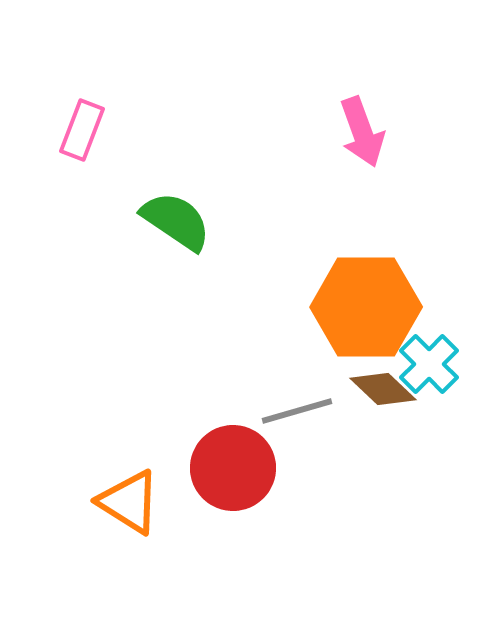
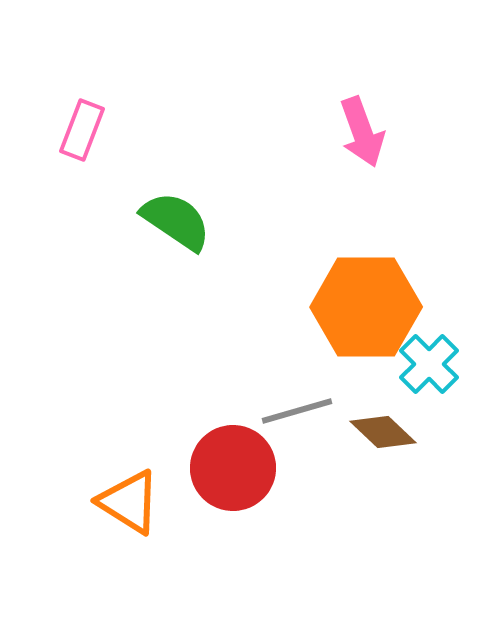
brown diamond: moved 43 px down
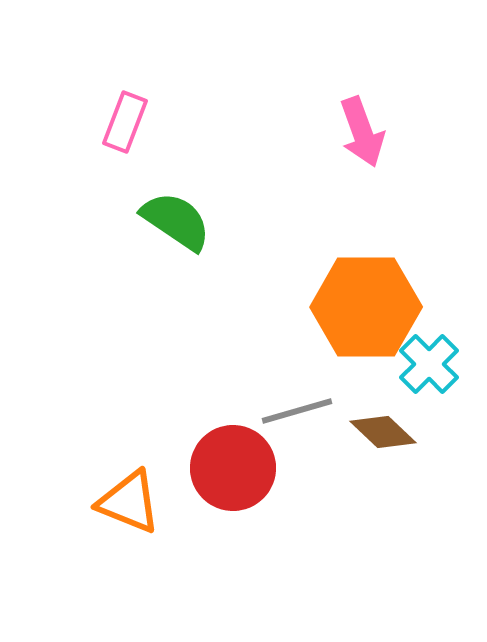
pink rectangle: moved 43 px right, 8 px up
orange triangle: rotated 10 degrees counterclockwise
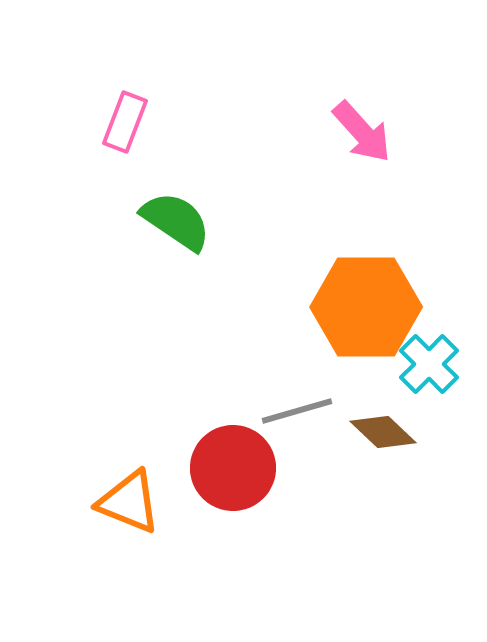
pink arrow: rotated 22 degrees counterclockwise
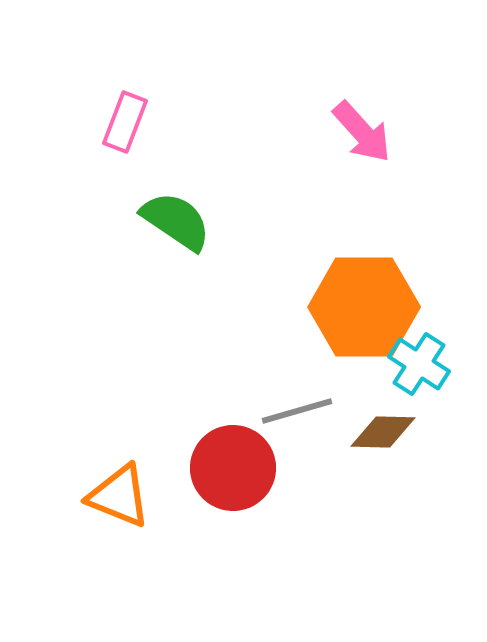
orange hexagon: moved 2 px left
cyan cross: moved 10 px left; rotated 12 degrees counterclockwise
brown diamond: rotated 42 degrees counterclockwise
orange triangle: moved 10 px left, 6 px up
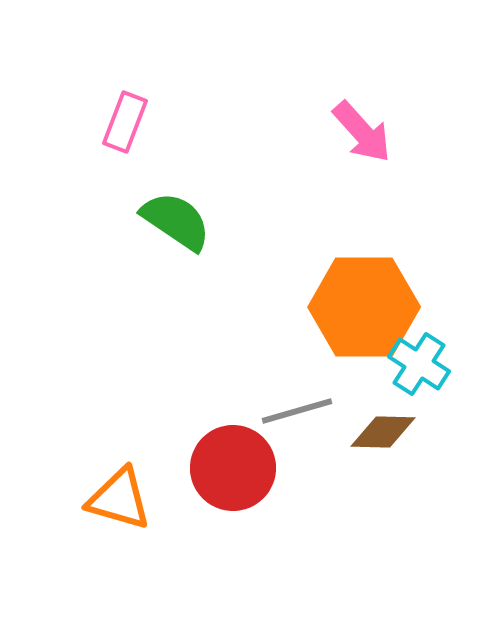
orange triangle: moved 3 px down; rotated 6 degrees counterclockwise
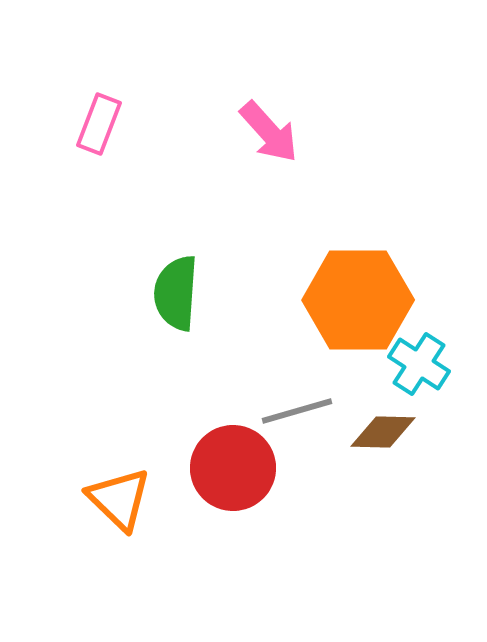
pink rectangle: moved 26 px left, 2 px down
pink arrow: moved 93 px left
green semicircle: moved 72 px down; rotated 120 degrees counterclockwise
orange hexagon: moved 6 px left, 7 px up
orange triangle: rotated 28 degrees clockwise
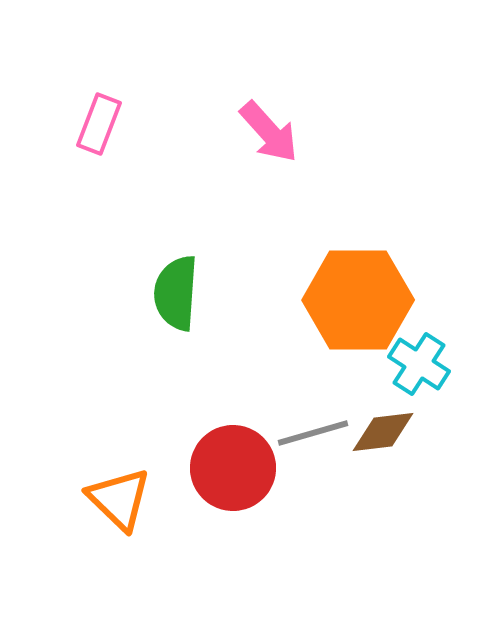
gray line: moved 16 px right, 22 px down
brown diamond: rotated 8 degrees counterclockwise
